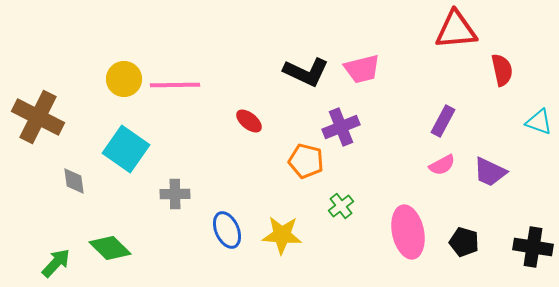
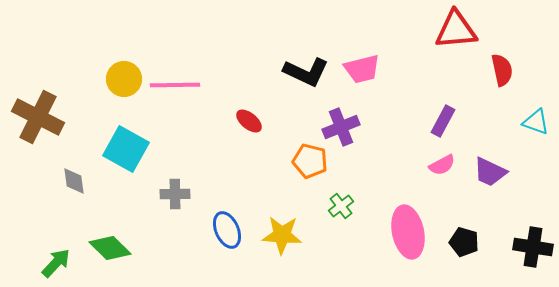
cyan triangle: moved 3 px left
cyan square: rotated 6 degrees counterclockwise
orange pentagon: moved 4 px right
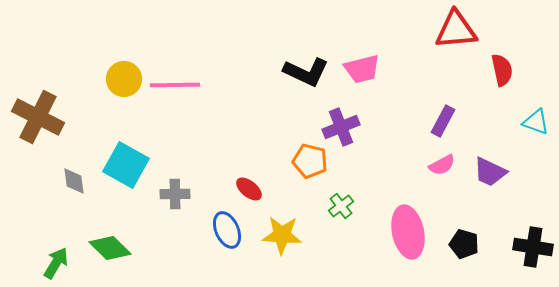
red ellipse: moved 68 px down
cyan square: moved 16 px down
black pentagon: moved 2 px down
green arrow: rotated 12 degrees counterclockwise
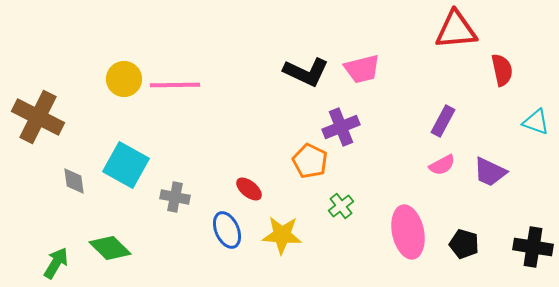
orange pentagon: rotated 12 degrees clockwise
gray cross: moved 3 px down; rotated 12 degrees clockwise
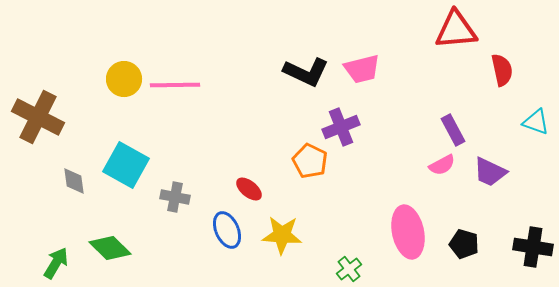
purple rectangle: moved 10 px right, 9 px down; rotated 56 degrees counterclockwise
green cross: moved 8 px right, 63 px down
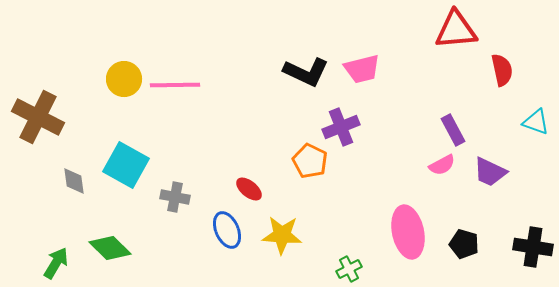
green cross: rotated 10 degrees clockwise
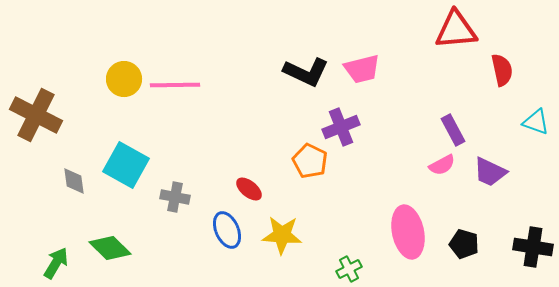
brown cross: moved 2 px left, 2 px up
